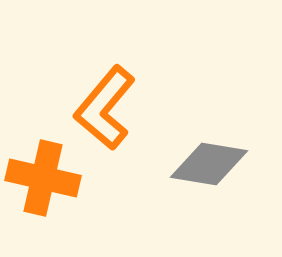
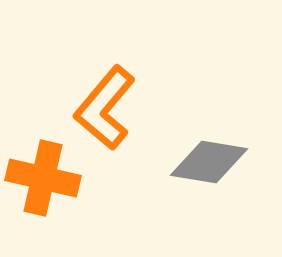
gray diamond: moved 2 px up
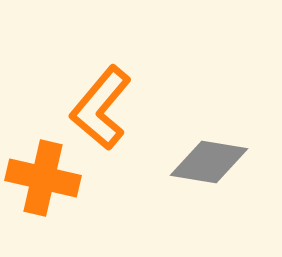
orange L-shape: moved 4 px left
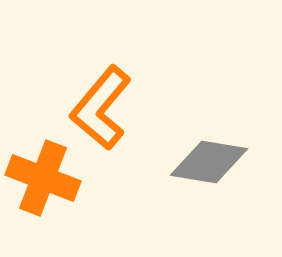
orange cross: rotated 8 degrees clockwise
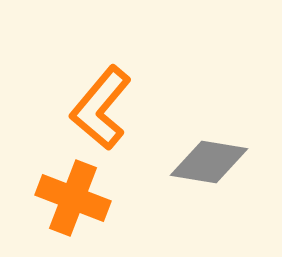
orange cross: moved 30 px right, 20 px down
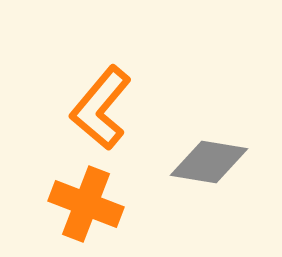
orange cross: moved 13 px right, 6 px down
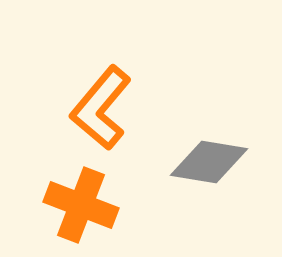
orange cross: moved 5 px left, 1 px down
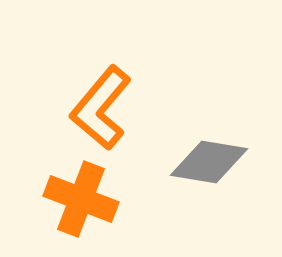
orange cross: moved 6 px up
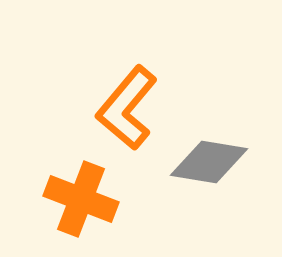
orange L-shape: moved 26 px right
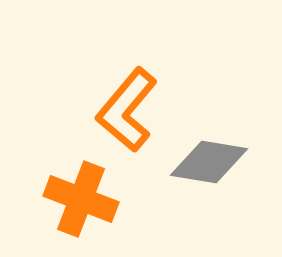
orange L-shape: moved 2 px down
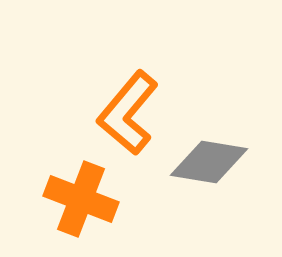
orange L-shape: moved 1 px right, 3 px down
